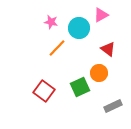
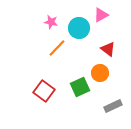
orange circle: moved 1 px right
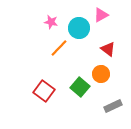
orange line: moved 2 px right
orange circle: moved 1 px right, 1 px down
green square: rotated 24 degrees counterclockwise
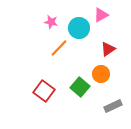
red triangle: rotated 49 degrees clockwise
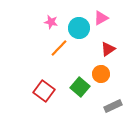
pink triangle: moved 3 px down
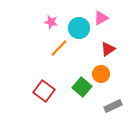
green square: moved 2 px right
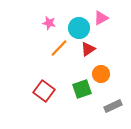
pink star: moved 2 px left, 1 px down
red triangle: moved 20 px left
green square: moved 2 px down; rotated 30 degrees clockwise
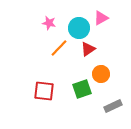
red square: rotated 30 degrees counterclockwise
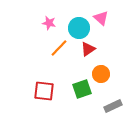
pink triangle: rotated 49 degrees counterclockwise
